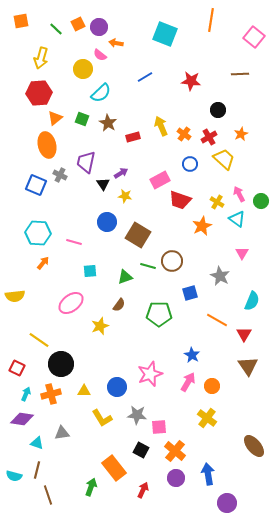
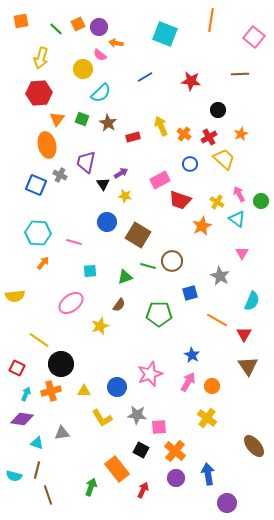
orange triangle at (55, 118): moved 2 px right, 1 px down; rotated 14 degrees counterclockwise
orange cross at (51, 394): moved 3 px up
orange rectangle at (114, 468): moved 3 px right, 1 px down
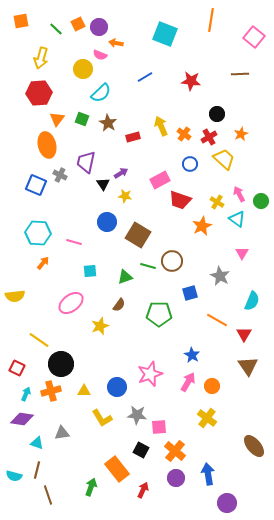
pink semicircle at (100, 55): rotated 16 degrees counterclockwise
black circle at (218, 110): moved 1 px left, 4 px down
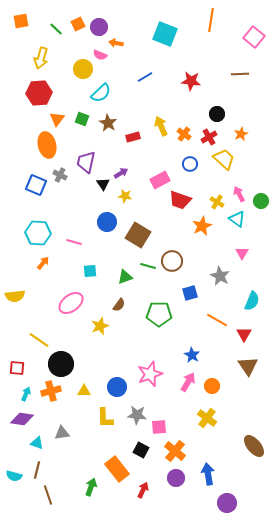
red square at (17, 368): rotated 21 degrees counterclockwise
yellow L-shape at (102, 418): moved 3 px right; rotated 30 degrees clockwise
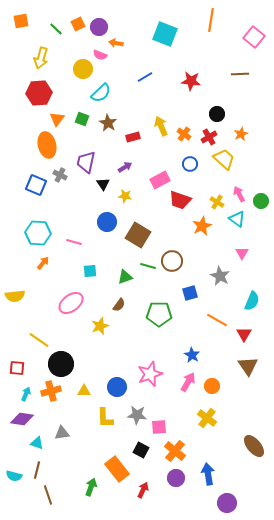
purple arrow at (121, 173): moved 4 px right, 6 px up
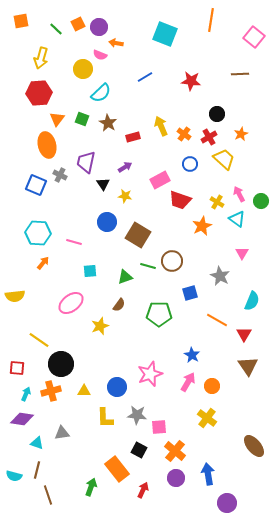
black square at (141, 450): moved 2 px left
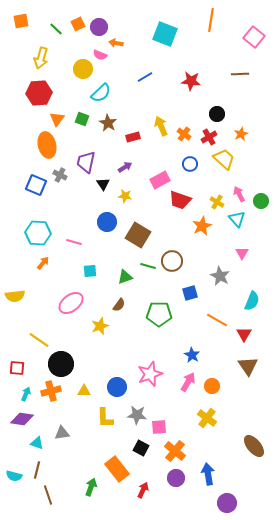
cyan triangle at (237, 219): rotated 12 degrees clockwise
black square at (139, 450): moved 2 px right, 2 px up
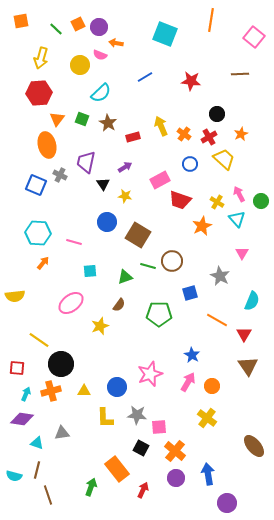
yellow circle at (83, 69): moved 3 px left, 4 px up
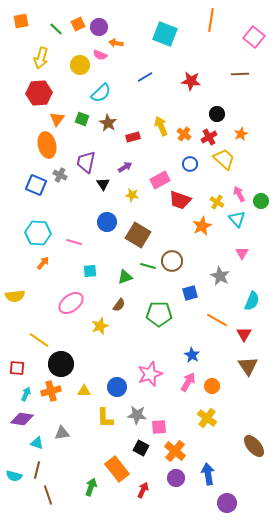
yellow star at (125, 196): moved 7 px right, 1 px up
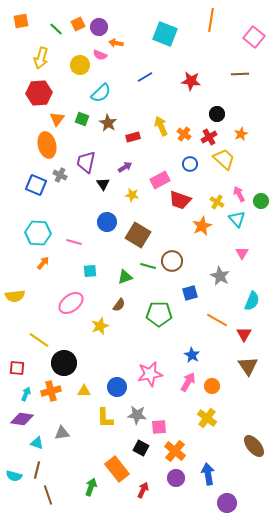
black circle at (61, 364): moved 3 px right, 1 px up
pink star at (150, 374): rotated 10 degrees clockwise
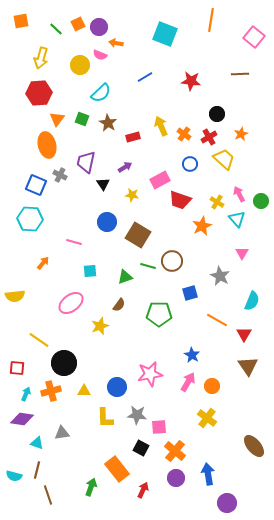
cyan hexagon at (38, 233): moved 8 px left, 14 px up
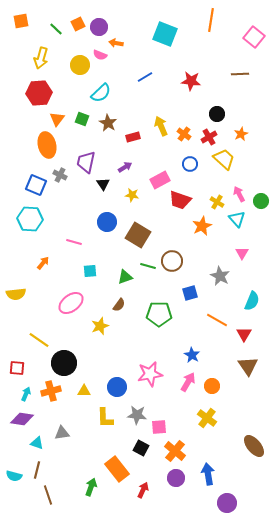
yellow semicircle at (15, 296): moved 1 px right, 2 px up
